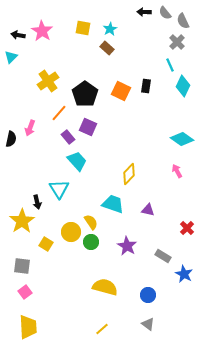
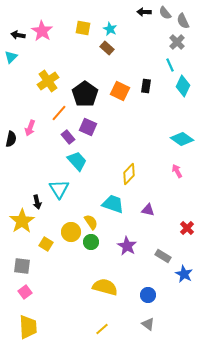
cyan star at (110, 29): rotated 16 degrees counterclockwise
orange square at (121, 91): moved 1 px left
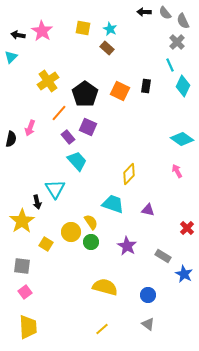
cyan triangle at (59, 189): moved 4 px left
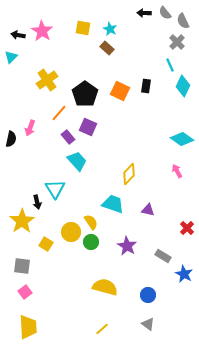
black arrow at (144, 12): moved 1 px down
yellow cross at (48, 81): moved 1 px left, 1 px up
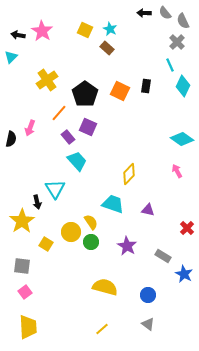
yellow square at (83, 28): moved 2 px right, 2 px down; rotated 14 degrees clockwise
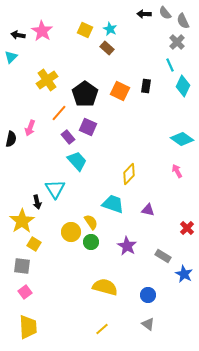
black arrow at (144, 13): moved 1 px down
yellow square at (46, 244): moved 12 px left
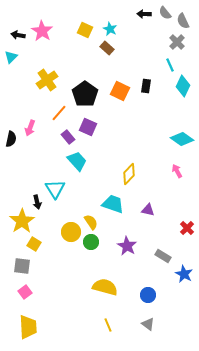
yellow line at (102, 329): moved 6 px right, 4 px up; rotated 72 degrees counterclockwise
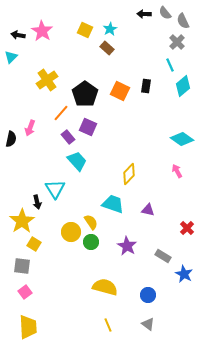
cyan star at (110, 29): rotated 16 degrees clockwise
cyan diamond at (183, 86): rotated 25 degrees clockwise
orange line at (59, 113): moved 2 px right
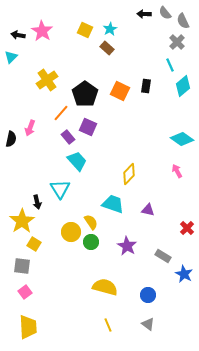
cyan triangle at (55, 189): moved 5 px right
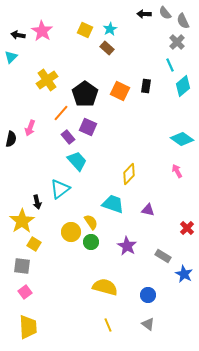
cyan triangle at (60, 189): rotated 25 degrees clockwise
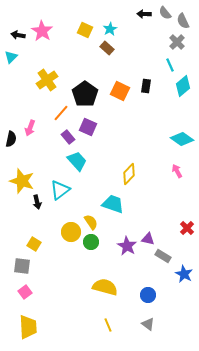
cyan triangle at (60, 189): moved 1 px down
purple triangle at (148, 210): moved 29 px down
yellow star at (22, 221): moved 40 px up; rotated 20 degrees counterclockwise
